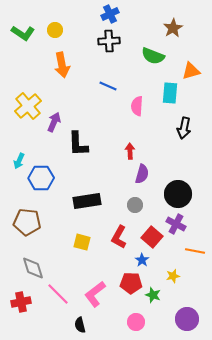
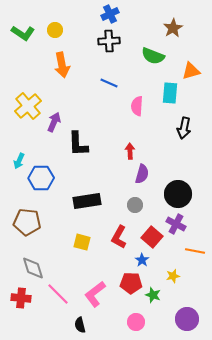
blue line: moved 1 px right, 3 px up
red cross: moved 4 px up; rotated 18 degrees clockwise
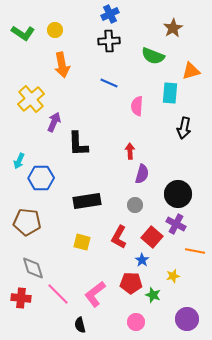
yellow cross: moved 3 px right, 7 px up
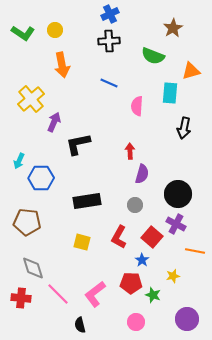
black L-shape: rotated 80 degrees clockwise
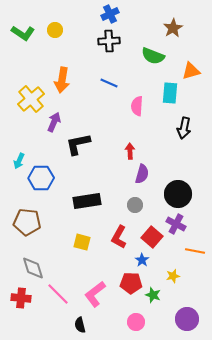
orange arrow: moved 15 px down; rotated 20 degrees clockwise
